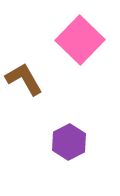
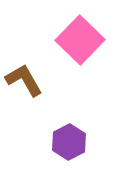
brown L-shape: moved 1 px down
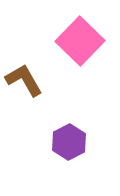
pink square: moved 1 px down
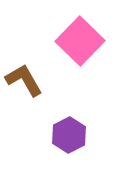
purple hexagon: moved 7 px up
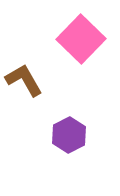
pink square: moved 1 px right, 2 px up
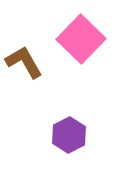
brown L-shape: moved 18 px up
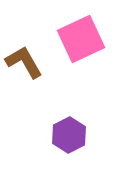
pink square: rotated 21 degrees clockwise
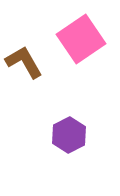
pink square: rotated 9 degrees counterclockwise
